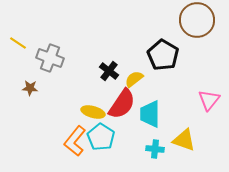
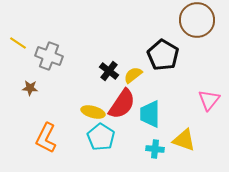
gray cross: moved 1 px left, 2 px up
yellow semicircle: moved 1 px left, 4 px up
orange L-shape: moved 29 px left, 3 px up; rotated 12 degrees counterclockwise
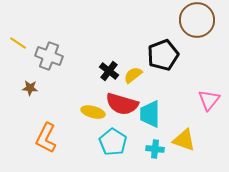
black pentagon: rotated 20 degrees clockwise
red semicircle: rotated 72 degrees clockwise
cyan pentagon: moved 12 px right, 5 px down
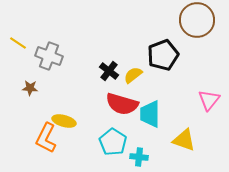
yellow ellipse: moved 29 px left, 9 px down
cyan cross: moved 16 px left, 8 px down
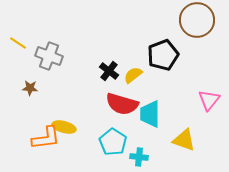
yellow ellipse: moved 6 px down
orange L-shape: rotated 124 degrees counterclockwise
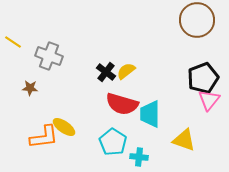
yellow line: moved 5 px left, 1 px up
black pentagon: moved 40 px right, 23 px down
black cross: moved 3 px left, 1 px down
yellow semicircle: moved 7 px left, 4 px up
yellow ellipse: rotated 20 degrees clockwise
orange L-shape: moved 2 px left, 1 px up
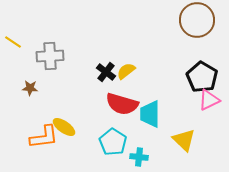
gray cross: moved 1 px right; rotated 24 degrees counterclockwise
black pentagon: moved 1 px left, 1 px up; rotated 20 degrees counterclockwise
pink triangle: rotated 25 degrees clockwise
yellow triangle: rotated 25 degrees clockwise
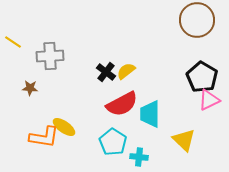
red semicircle: rotated 44 degrees counterclockwise
orange L-shape: rotated 16 degrees clockwise
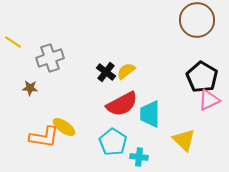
gray cross: moved 2 px down; rotated 16 degrees counterclockwise
